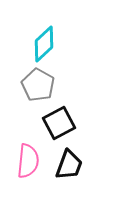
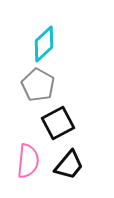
black square: moved 1 px left
black trapezoid: rotated 20 degrees clockwise
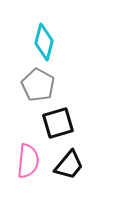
cyan diamond: moved 2 px up; rotated 33 degrees counterclockwise
black square: rotated 12 degrees clockwise
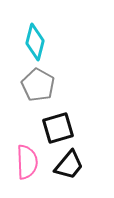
cyan diamond: moved 9 px left
black square: moved 5 px down
pink semicircle: moved 1 px left, 1 px down; rotated 8 degrees counterclockwise
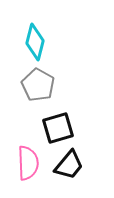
pink semicircle: moved 1 px right, 1 px down
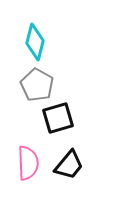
gray pentagon: moved 1 px left
black square: moved 10 px up
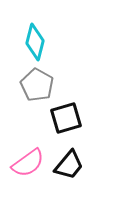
black square: moved 8 px right
pink semicircle: rotated 56 degrees clockwise
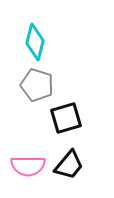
gray pentagon: rotated 12 degrees counterclockwise
pink semicircle: moved 3 px down; rotated 36 degrees clockwise
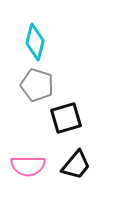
black trapezoid: moved 7 px right
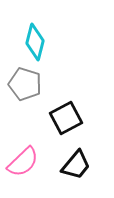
gray pentagon: moved 12 px left, 1 px up
black square: rotated 12 degrees counterclockwise
pink semicircle: moved 5 px left, 4 px up; rotated 44 degrees counterclockwise
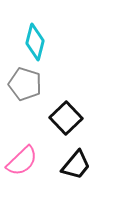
black square: rotated 16 degrees counterclockwise
pink semicircle: moved 1 px left, 1 px up
